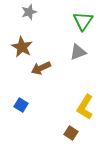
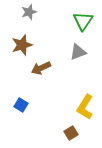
brown star: moved 2 px up; rotated 25 degrees clockwise
brown square: rotated 24 degrees clockwise
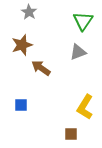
gray star: rotated 21 degrees counterclockwise
brown arrow: rotated 60 degrees clockwise
blue square: rotated 32 degrees counterclockwise
brown square: moved 1 px down; rotated 32 degrees clockwise
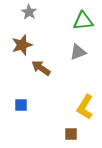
green triangle: rotated 50 degrees clockwise
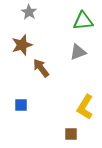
brown arrow: rotated 18 degrees clockwise
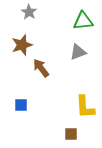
yellow L-shape: rotated 35 degrees counterclockwise
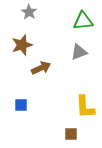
gray triangle: moved 1 px right
brown arrow: rotated 102 degrees clockwise
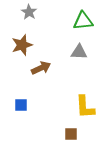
gray triangle: rotated 24 degrees clockwise
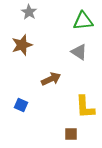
gray triangle: rotated 30 degrees clockwise
brown arrow: moved 10 px right, 11 px down
blue square: rotated 24 degrees clockwise
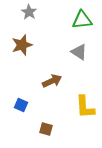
green triangle: moved 1 px left, 1 px up
brown arrow: moved 1 px right, 2 px down
brown square: moved 25 px left, 5 px up; rotated 16 degrees clockwise
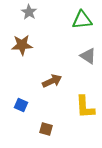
brown star: rotated 15 degrees clockwise
gray triangle: moved 9 px right, 4 px down
